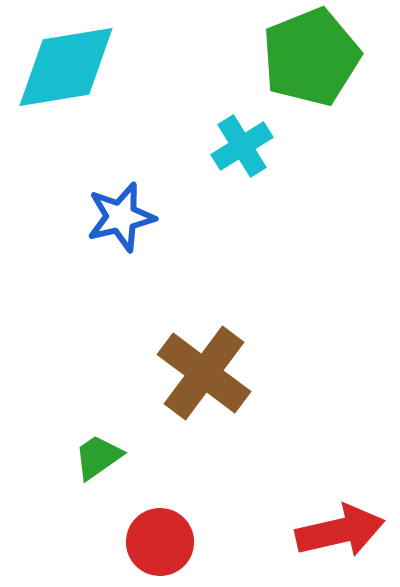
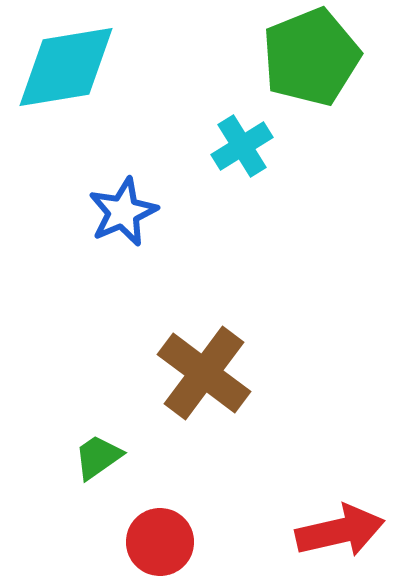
blue star: moved 2 px right, 5 px up; rotated 10 degrees counterclockwise
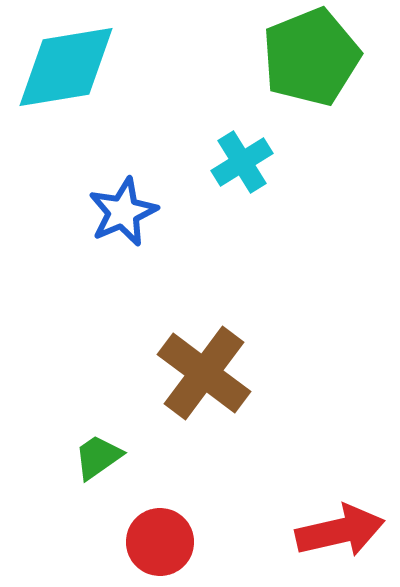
cyan cross: moved 16 px down
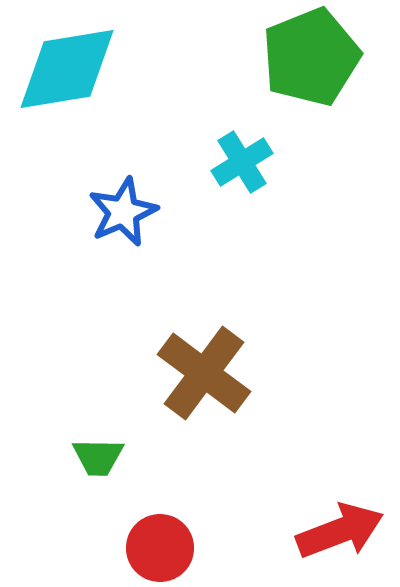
cyan diamond: moved 1 px right, 2 px down
green trapezoid: rotated 144 degrees counterclockwise
red arrow: rotated 8 degrees counterclockwise
red circle: moved 6 px down
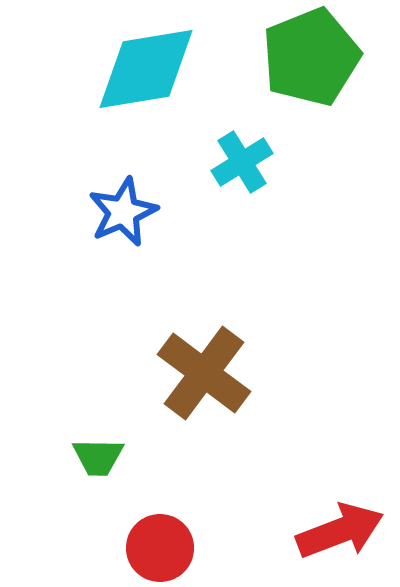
cyan diamond: moved 79 px right
